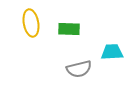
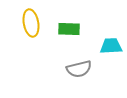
cyan trapezoid: moved 1 px left, 6 px up
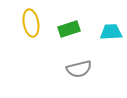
green rectangle: rotated 20 degrees counterclockwise
cyan trapezoid: moved 14 px up
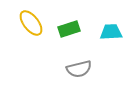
yellow ellipse: rotated 28 degrees counterclockwise
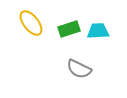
cyan trapezoid: moved 13 px left, 1 px up
gray semicircle: rotated 40 degrees clockwise
